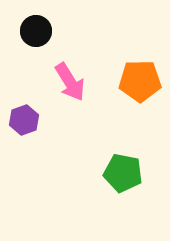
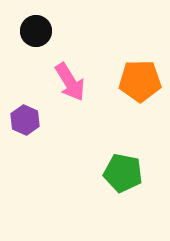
purple hexagon: moved 1 px right; rotated 16 degrees counterclockwise
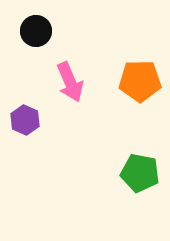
pink arrow: rotated 9 degrees clockwise
green pentagon: moved 17 px right
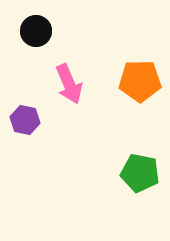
pink arrow: moved 1 px left, 2 px down
purple hexagon: rotated 12 degrees counterclockwise
